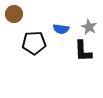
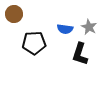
blue semicircle: moved 4 px right
black L-shape: moved 3 px left, 3 px down; rotated 20 degrees clockwise
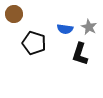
black pentagon: rotated 20 degrees clockwise
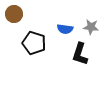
gray star: moved 2 px right; rotated 21 degrees counterclockwise
